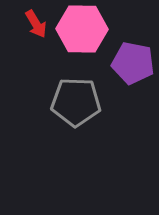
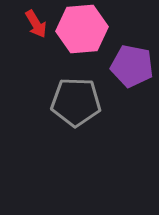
pink hexagon: rotated 6 degrees counterclockwise
purple pentagon: moved 1 px left, 3 px down
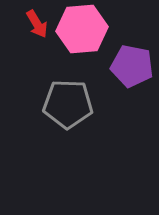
red arrow: moved 1 px right
gray pentagon: moved 8 px left, 2 px down
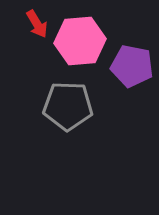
pink hexagon: moved 2 px left, 12 px down
gray pentagon: moved 2 px down
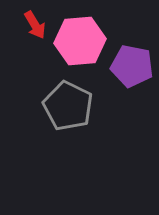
red arrow: moved 2 px left, 1 px down
gray pentagon: rotated 24 degrees clockwise
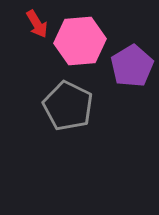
red arrow: moved 2 px right, 1 px up
purple pentagon: rotated 30 degrees clockwise
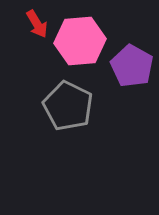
purple pentagon: rotated 12 degrees counterclockwise
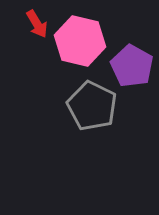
pink hexagon: rotated 18 degrees clockwise
gray pentagon: moved 24 px right
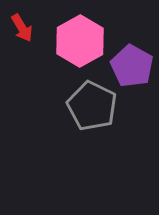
red arrow: moved 15 px left, 4 px down
pink hexagon: rotated 18 degrees clockwise
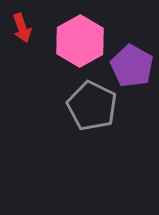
red arrow: rotated 12 degrees clockwise
